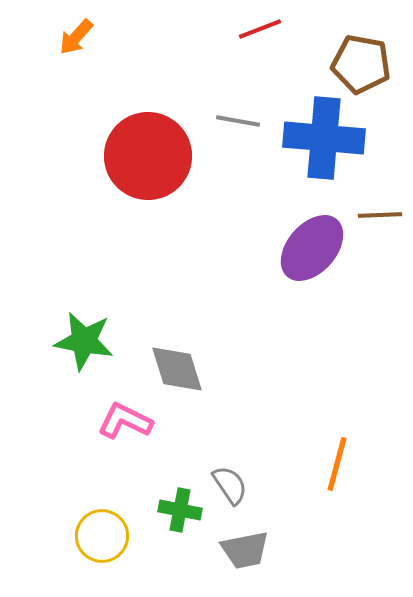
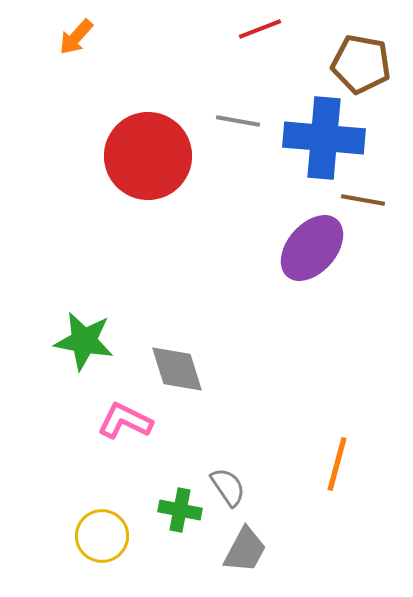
brown line: moved 17 px left, 15 px up; rotated 12 degrees clockwise
gray semicircle: moved 2 px left, 2 px down
gray trapezoid: rotated 51 degrees counterclockwise
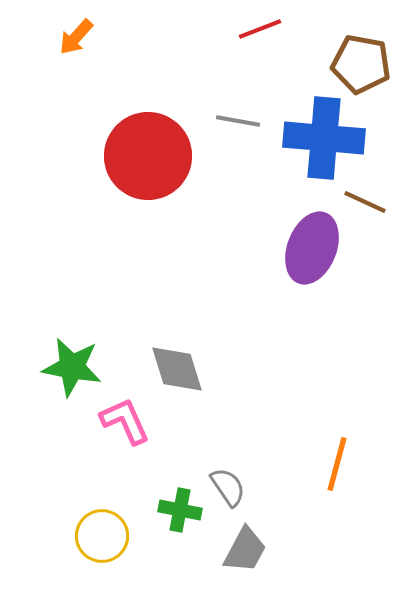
brown line: moved 2 px right, 2 px down; rotated 15 degrees clockwise
purple ellipse: rotated 20 degrees counterclockwise
green star: moved 12 px left, 26 px down
pink L-shape: rotated 40 degrees clockwise
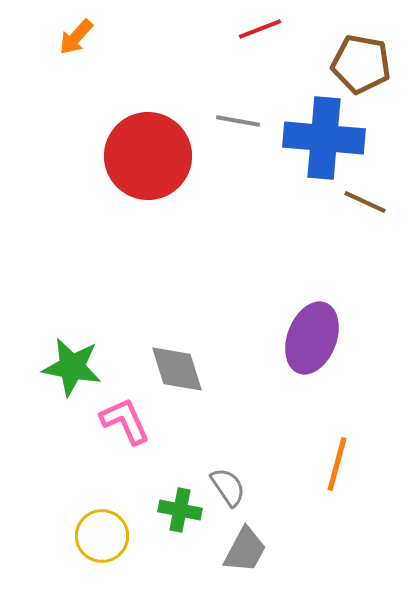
purple ellipse: moved 90 px down
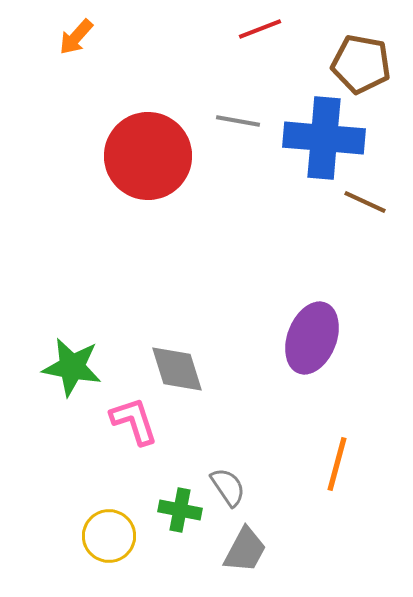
pink L-shape: moved 9 px right; rotated 6 degrees clockwise
yellow circle: moved 7 px right
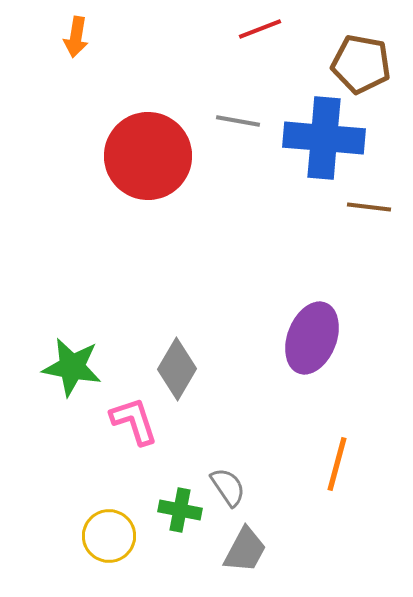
orange arrow: rotated 33 degrees counterclockwise
brown line: moved 4 px right, 5 px down; rotated 18 degrees counterclockwise
gray diamond: rotated 48 degrees clockwise
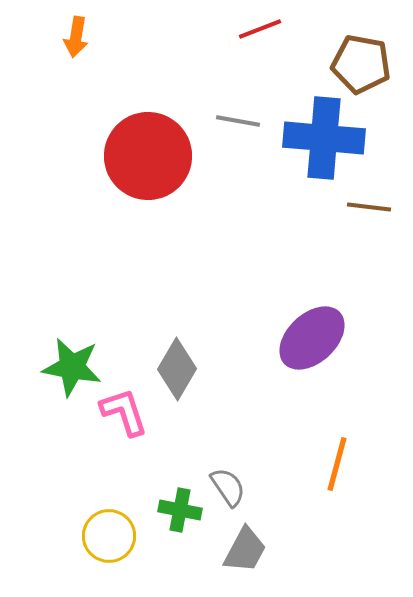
purple ellipse: rotated 26 degrees clockwise
pink L-shape: moved 10 px left, 9 px up
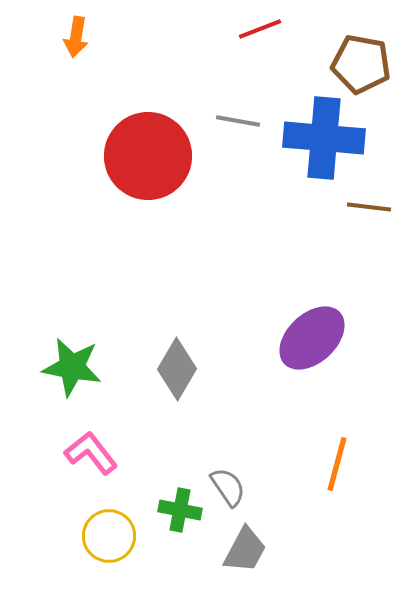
pink L-shape: moved 33 px left, 41 px down; rotated 20 degrees counterclockwise
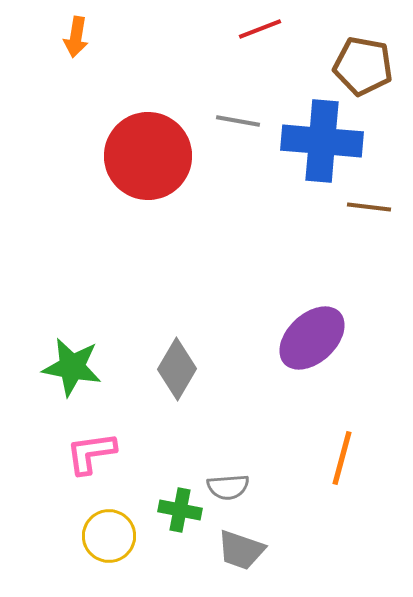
brown pentagon: moved 2 px right, 2 px down
blue cross: moved 2 px left, 3 px down
pink L-shape: rotated 60 degrees counterclockwise
orange line: moved 5 px right, 6 px up
gray semicircle: rotated 120 degrees clockwise
gray trapezoid: moved 4 px left; rotated 81 degrees clockwise
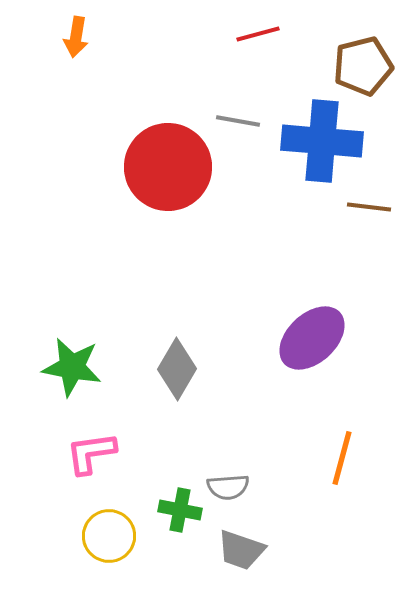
red line: moved 2 px left, 5 px down; rotated 6 degrees clockwise
brown pentagon: rotated 24 degrees counterclockwise
red circle: moved 20 px right, 11 px down
